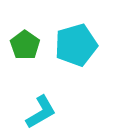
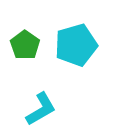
cyan L-shape: moved 3 px up
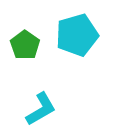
cyan pentagon: moved 1 px right, 10 px up
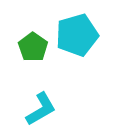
green pentagon: moved 8 px right, 2 px down
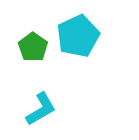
cyan pentagon: moved 1 px right, 1 px down; rotated 9 degrees counterclockwise
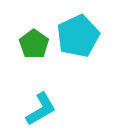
green pentagon: moved 1 px right, 3 px up
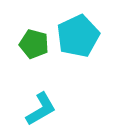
green pentagon: rotated 20 degrees counterclockwise
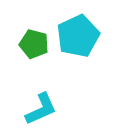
cyan L-shape: rotated 6 degrees clockwise
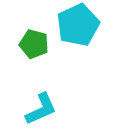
cyan pentagon: moved 11 px up
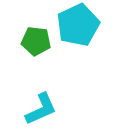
green pentagon: moved 2 px right, 3 px up; rotated 8 degrees counterclockwise
